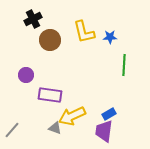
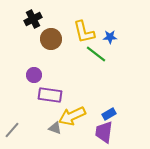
brown circle: moved 1 px right, 1 px up
green line: moved 28 px left, 11 px up; rotated 55 degrees counterclockwise
purple circle: moved 8 px right
purple trapezoid: moved 1 px down
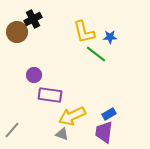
brown circle: moved 34 px left, 7 px up
gray triangle: moved 7 px right, 6 px down
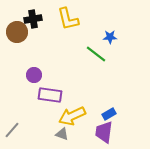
black cross: rotated 18 degrees clockwise
yellow L-shape: moved 16 px left, 13 px up
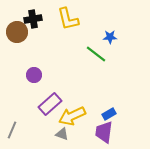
purple rectangle: moved 9 px down; rotated 50 degrees counterclockwise
gray line: rotated 18 degrees counterclockwise
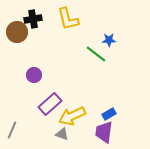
blue star: moved 1 px left, 3 px down
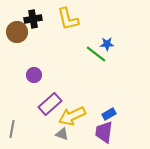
blue star: moved 2 px left, 4 px down
gray line: moved 1 px up; rotated 12 degrees counterclockwise
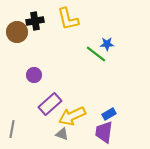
black cross: moved 2 px right, 2 px down
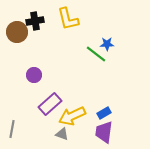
blue rectangle: moved 5 px left, 1 px up
